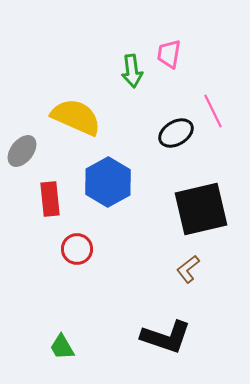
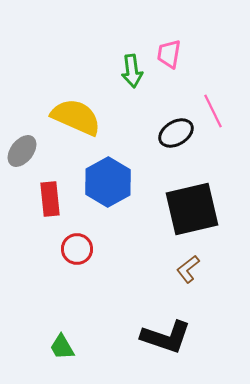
black square: moved 9 px left
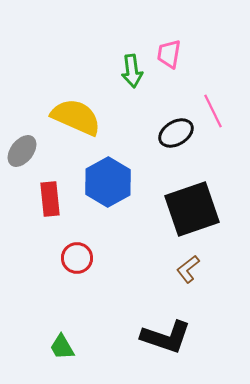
black square: rotated 6 degrees counterclockwise
red circle: moved 9 px down
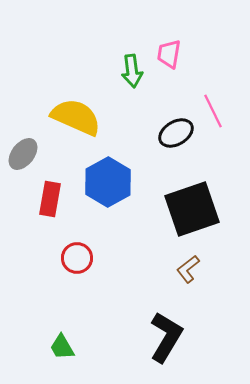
gray ellipse: moved 1 px right, 3 px down
red rectangle: rotated 16 degrees clockwise
black L-shape: rotated 78 degrees counterclockwise
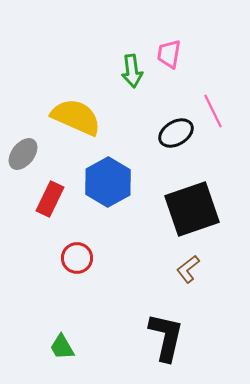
red rectangle: rotated 16 degrees clockwise
black L-shape: rotated 18 degrees counterclockwise
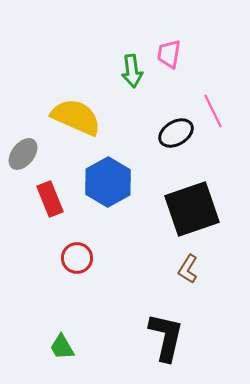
red rectangle: rotated 48 degrees counterclockwise
brown L-shape: rotated 20 degrees counterclockwise
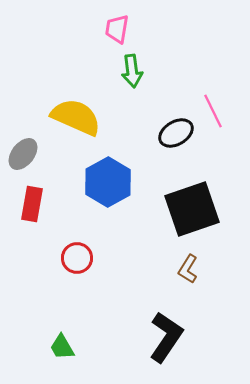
pink trapezoid: moved 52 px left, 25 px up
red rectangle: moved 18 px left, 5 px down; rotated 32 degrees clockwise
black L-shape: rotated 21 degrees clockwise
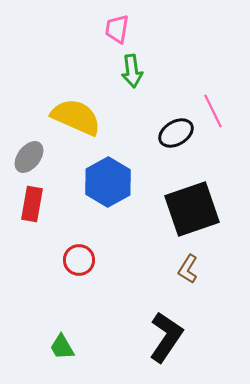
gray ellipse: moved 6 px right, 3 px down
red circle: moved 2 px right, 2 px down
